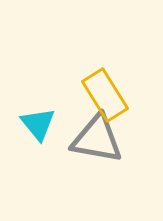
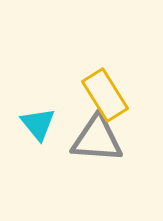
gray triangle: rotated 6 degrees counterclockwise
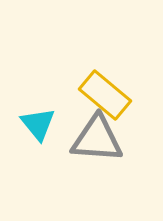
yellow rectangle: rotated 18 degrees counterclockwise
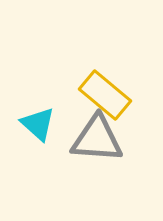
cyan triangle: rotated 9 degrees counterclockwise
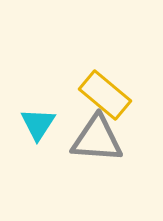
cyan triangle: rotated 21 degrees clockwise
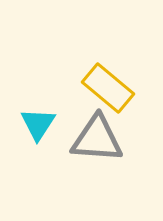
yellow rectangle: moved 3 px right, 7 px up
